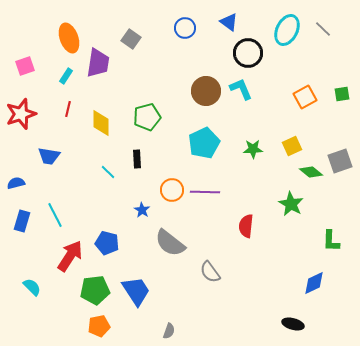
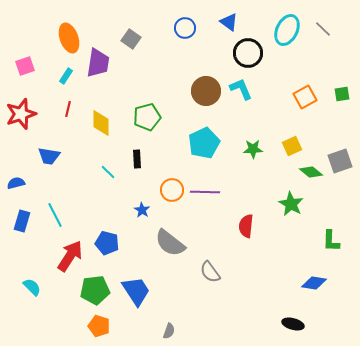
blue diamond at (314, 283): rotated 35 degrees clockwise
orange pentagon at (99, 326): rotated 30 degrees clockwise
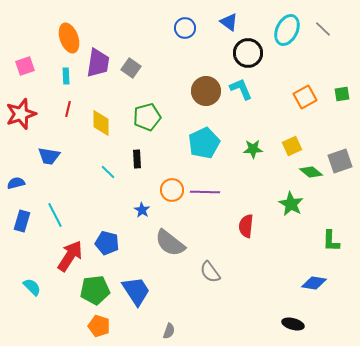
gray square at (131, 39): moved 29 px down
cyan rectangle at (66, 76): rotated 35 degrees counterclockwise
